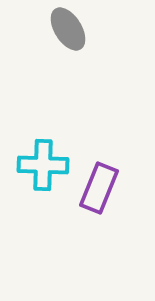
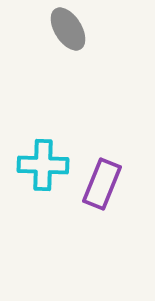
purple rectangle: moved 3 px right, 4 px up
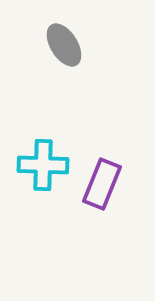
gray ellipse: moved 4 px left, 16 px down
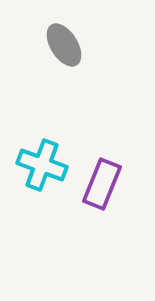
cyan cross: moved 1 px left; rotated 18 degrees clockwise
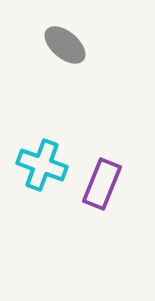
gray ellipse: moved 1 px right; rotated 18 degrees counterclockwise
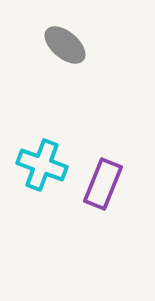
purple rectangle: moved 1 px right
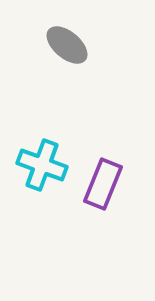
gray ellipse: moved 2 px right
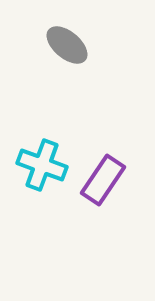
purple rectangle: moved 4 px up; rotated 12 degrees clockwise
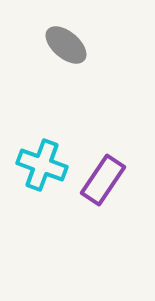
gray ellipse: moved 1 px left
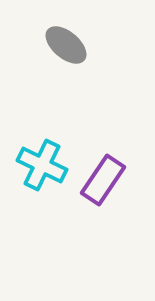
cyan cross: rotated 6 degrees clockwise
